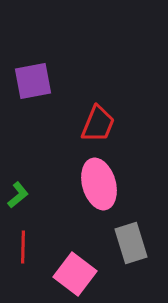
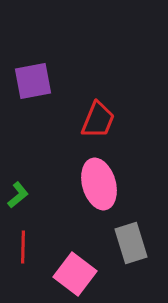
red trapezoid: moved 4 px up
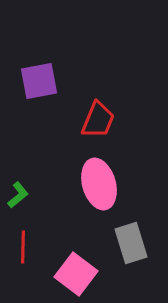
purple square: moved 6 px right
pink square: moved 1 px right
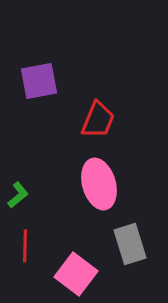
gray rectangle: moved 1 px left, 1 px down
red line: moved 2 px right, 1 px up
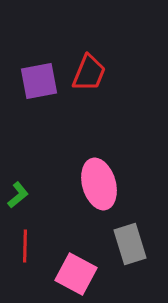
red trapezoid: moved 9 px left, 47 px up
pink square: rotated 9 degrees counterclockwise
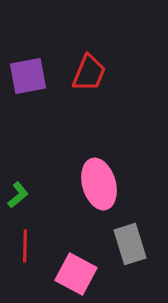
purple square: moved 11 px left, 5 px up
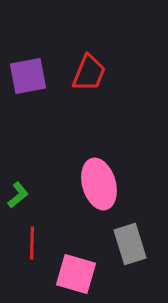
red line: moved 7 px right, 3 px up
pink square: rotated 12 degrees counterclockwise
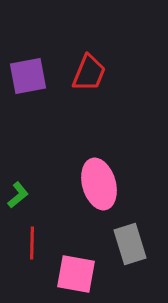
pink square: rotated 6 degrees counterclockwise
